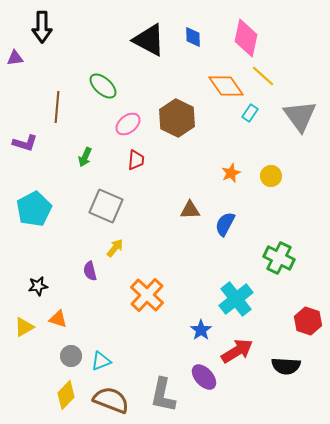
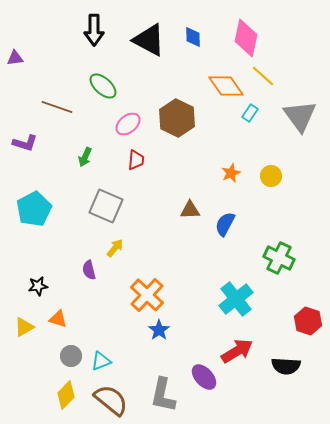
black arrow: moved 52 px right, 3 px down
brown line: rotated 76 degrees counterclockwise
purple semicircle: moved 1 px left, 1 px up
blue star: moved 42 px left
brown semicircle: rotated 18 degrees clockwise
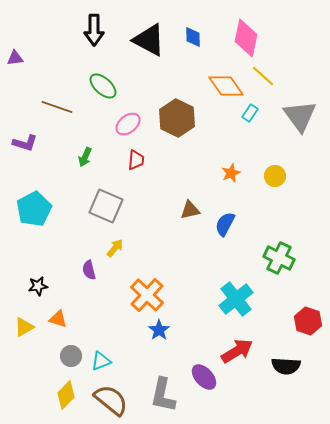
yellow circle: moved 4 px right
brown triangle: rotated 10 degrees counterclockwise
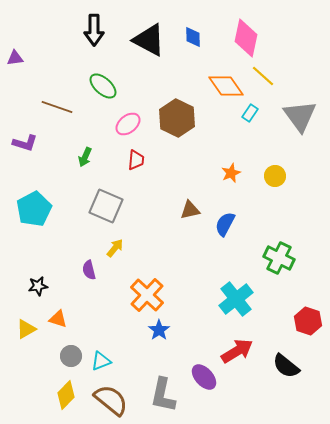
yellow triangle: moved 2 px right, 2 px down
black semicircle: rotated 36 degrees clockwise
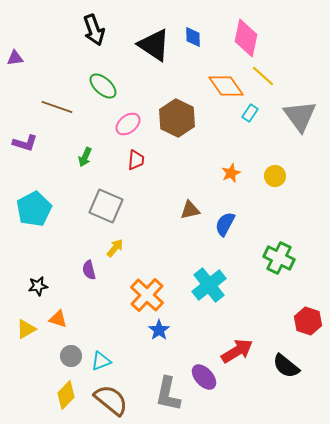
black arrow: rotated 20 degrees counterclockwise
black triangle: moved 5 px right, 5 px down; rotated 6 degrees clockwise
cyan cross: moved 27 px left, 14 px up
gray L-shape: moved 5 px right, 1 px up
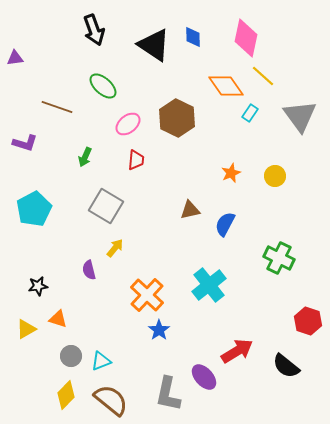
gray square: rotated 8 degrees clockwise
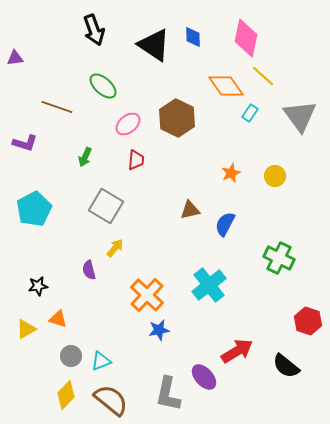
blue star: rotated 25 degrees clockwise
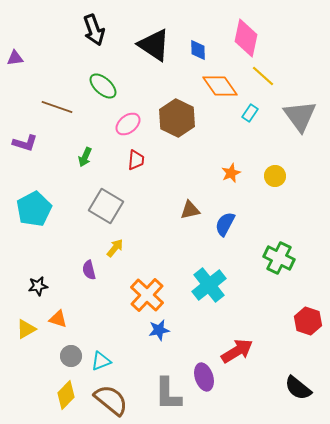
blue diamond: moved 5 px right, 13 px down
orange diamond: moved 6 px left
black semicircle: moved 12 px right, 22 px down
purple ellipse: rotated 24 degrees clockwise
gray L-shape: rotated 12 degrees counterclockwise
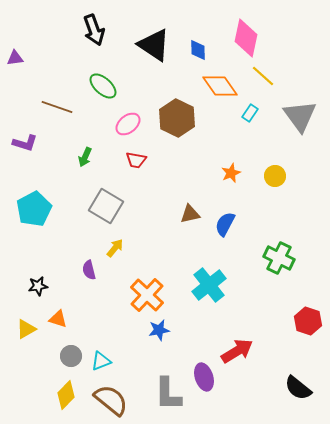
red trapezoid: rotated 95 degrees clockwise
brown triangle: moved 4 px down
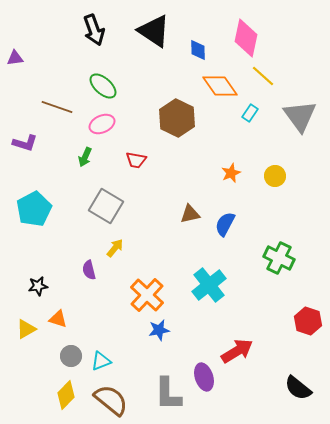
black triangle: moved 14 px up
pink ellipse: moved 26 px left; rotated 15 degrees clockwise
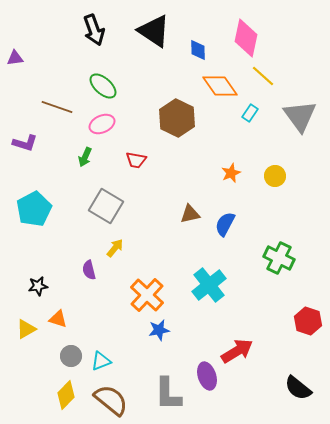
purple ellipse: moved 3 px right, 1 px up
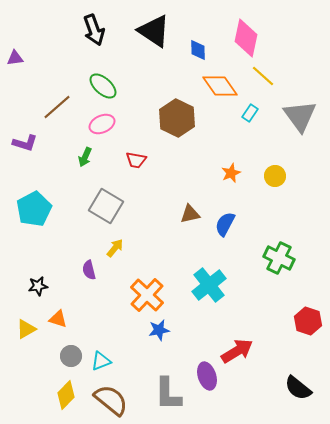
brown line: rotated 60 degrees counterclockwise
